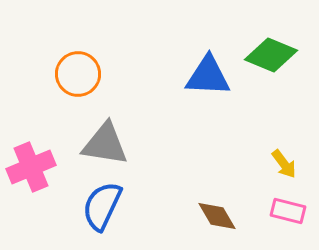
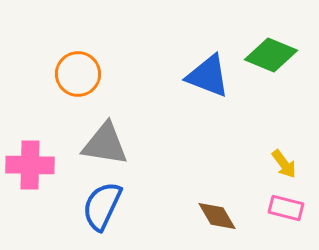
blue triangle: rotated 18 degrees clockwise
pink cross: moved 1 px left, 2 px up; rotated 24 degrees clockwise
pink rectangle: moved 2 px left, 3 px up
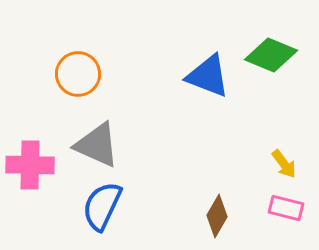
gray triangle: moved 8 px left, 1 px down; rotated 15 degrees clockwise
brown diamond: rotated 60 degrees clockwise
